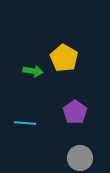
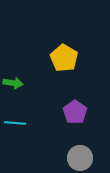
green arrow: moved 20 px left, 12 px down
cyan line: moved 10 px left
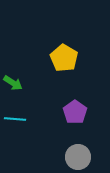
green arrow: rotated 24 degrees clockwise
cyan line: moved 4 px up
gray circle: moved 2 px left, 1 px up
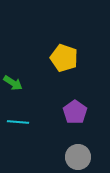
yellow pentagon: rotated 12 degrees counterclockwise
cyan line: moved 3 px right, 3 px down
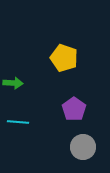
green arrow: rotated 30 degrees counterclockwise
purple pentagon: moved 1 px left, 3 px up
gray circle: moved 5 px right, 10 px up
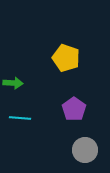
yellow pentagon: moved 2 px right
cyan line: moved 2 px right, 4 px up
gray circle: moved 2 px right, 3 px down
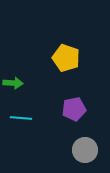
purple pentagon: rotated 25 degrees clockwise
cyan line: moved 1 px right
